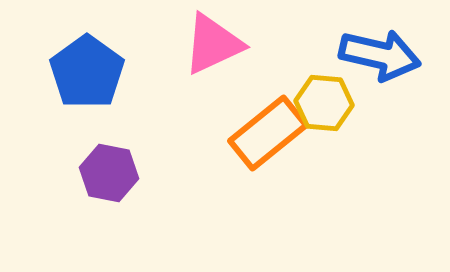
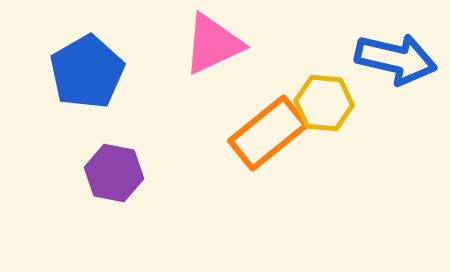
blue arrow: moved 16 px right, 4 px down
blue pentagon: rotated 6 degrees clockwise
purple hexagon: moved 5 px right
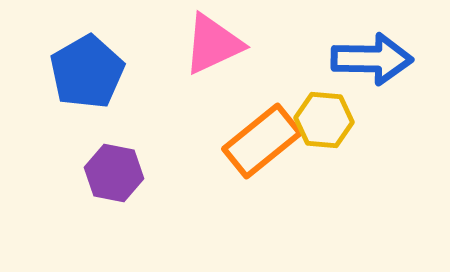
blue arrow: moved 24 px left; rotated 12 degrees counterclockwise
yellow hexagon: moved 17 px down
orange rectangle: moved 6 px left, 8 px down
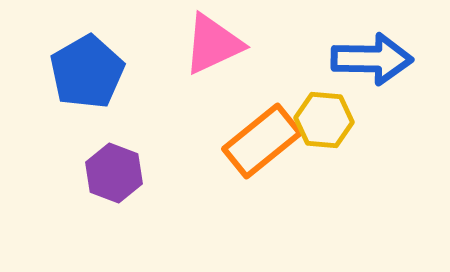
purple hexagon: rotated 10 degrees clockwise
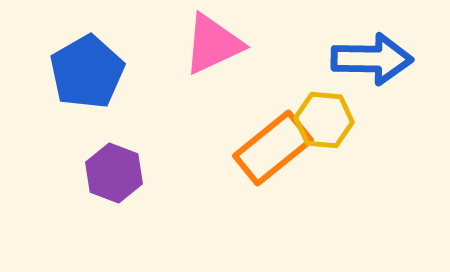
orange rectangle: moved 11 px right, 7 px down
